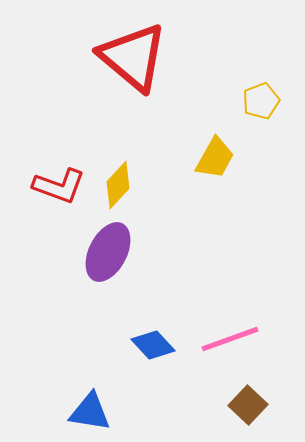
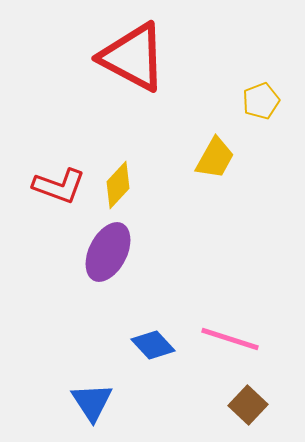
red triangle: rotated 12 degrees counterclockwise
pink line: rotated 38 degrees clockwise
blue triangle: moved 2 px right, 10 px up; rotated 48 degrees clockwise
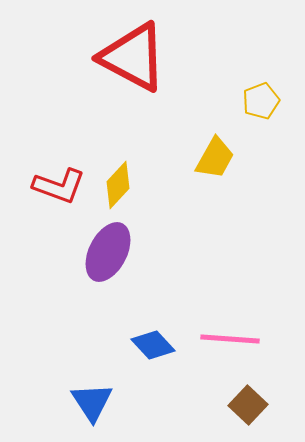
pink line: rotated 14 degrees counterclockwise
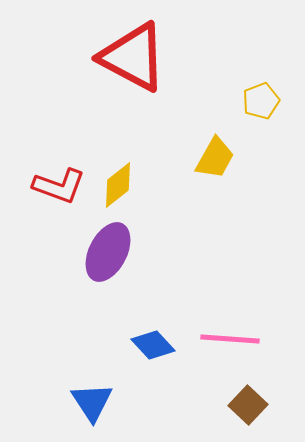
yellow diamond: rotated 9 degrees clockwise
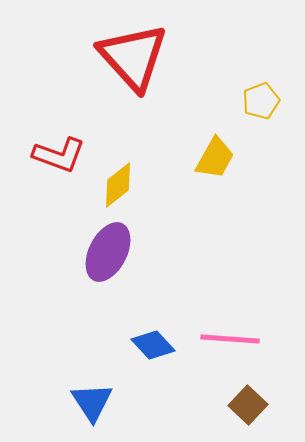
red triangle: rotated 20 degrees clockwise
red L-shape: moved 31 px up
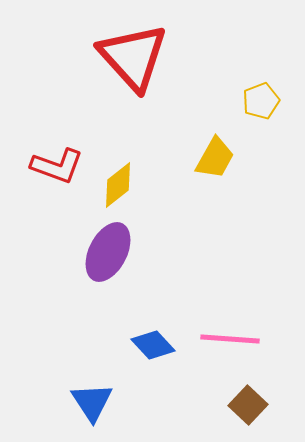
red L-shape: moved 2 px left, 11 px down
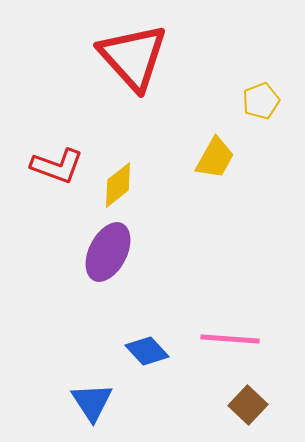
blue diamond: moved 6 px left, 6 px down
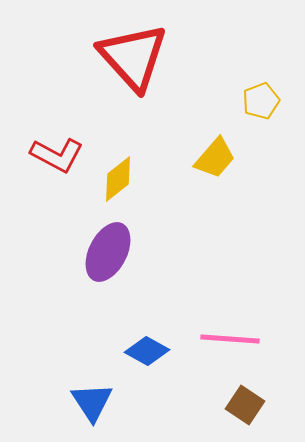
yellow trapezoid: rotated 12 degrees clockwise
red L-shape: moved 11 px up; rotated 8 degrees clockwise
yellow diamond: moved 6 px up
blue diamond: rotated 18 degrees counterclockwise
brown square: moved 3 px left; rotated 9 degrees counterclockwise
